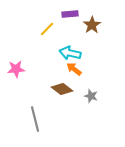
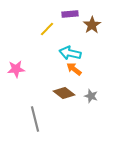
brown diamond: moved 2 px right, 4 px down
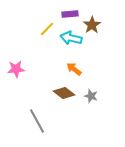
cyan arrow: moved 1 px right, 15 px up
gray line: moved 2 px right, 2 px down; rotated 15 degrees counterclockwise
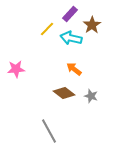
purple rectangle: rotated 42 degrees counterclockwise
gray line: moved 12 px right, 10 px down
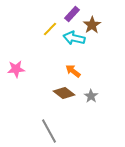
purple rectangle: moved 2 px right
yellow line: moved 3 px right
cyan arrow: moved 3 px right
orange arrow: moved 1 px left, 2 px down
gray star: rotated 16 degrees clockwise
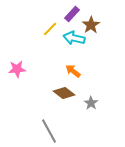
brown star: moved 1 px left
pink star: moved 1 px right
gray star: moved 7 px down
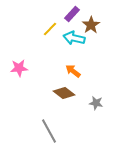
pink star: moved 2 px right, 1 px up
gray star: moved 5 px right; rotated 24 degrees counterclockwise
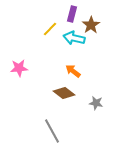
purple rectangle: rotated 28 degrees counterclockwise
gray line: moved 3 px right
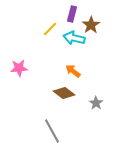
gray star: rotated 24 degrees clockwise
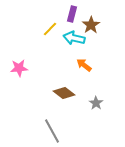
orange arrow: moved 11 px right, 6 px up
